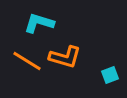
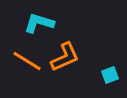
orange L-shape: rotated 40 degrees counterclockwise
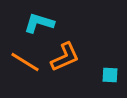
orange line: moved 2 px left, 1 px down
cyan square: rotated 24 degrees clockwise
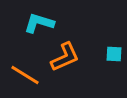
orange line: moved 13 px down
cyan square: moved 4 px right, 21 px up
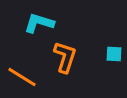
orange L-shape: rotated 48 degrees counterclockwise
orange line: moved 3 px left, 2 px down
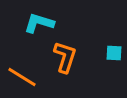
cyan square: moved 1 px up
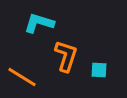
cyan square: moved 15 px left, 17 px down
orange L-shape: moved 1 px right, 1 px up
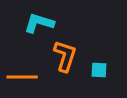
orange L-shape: moved 1 px left
orange line: rotated 32 degrees counterclockwise
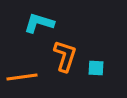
cyan square: moved 3 px left, 2 px up
orange line: rotated 8 degrees counterclockwise
